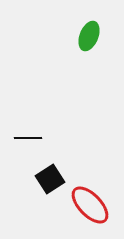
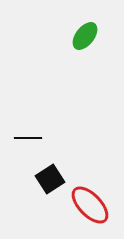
green ellipse: moved 4 px left; rotated 16 degrees clockwise
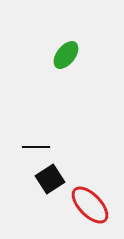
green ellipse: moved 19 px left, 19 px down
black line: moved 8 px right, 9 px down
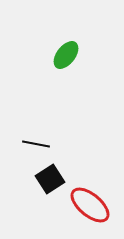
black line: moved 3 px up; rotated 12 degrees clockwise
red ellipse: rotated 6 degrees counterclockwise
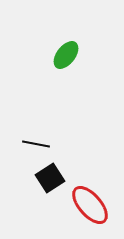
black square: moved 1 px up
red ellipse: rotated 9 degrees clockwise
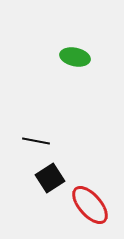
green ellipse: moved 9 px right, 2 px down; rotated 64 degrees clockwise
black line: moved 3 px up
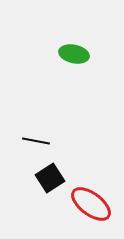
green ellipse: moved 1 px left, 3 px up
red ellipse: moved 1 px right, 1 px up; rotated 12 degrees counterclockwise
